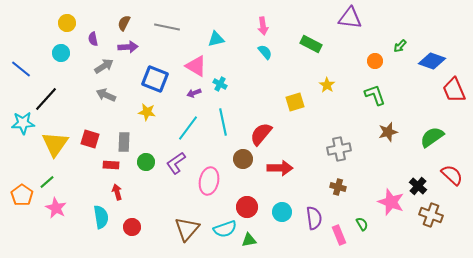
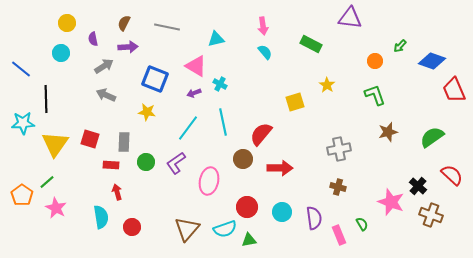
black line at (46, 99): rotated 44 degrees counterclockwise
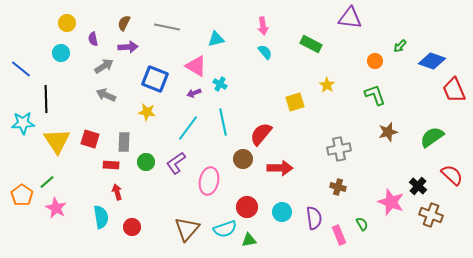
yellow triangle at (55, 144): moved 2 px right, 3 px up; rotated 8 degrees counterclockwise
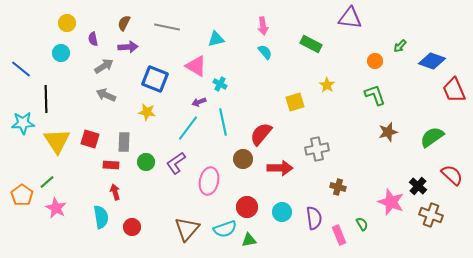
purple arrow at (194, 93): moved 5 px right, 9 px down
gray cross at (339, 149): moved 22 px left
red arrow at (117, 192): moved 2 px left
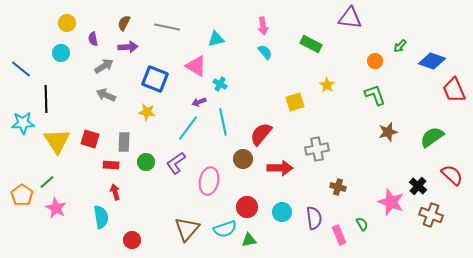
red circle at (132, 227): moved 13 px down
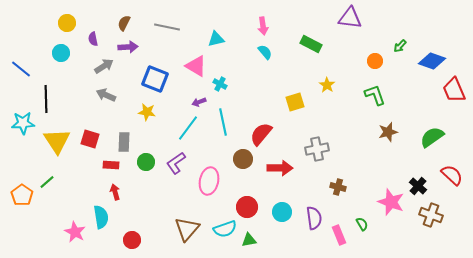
pink star at (56, 208): moved 19 px right, 24 px down
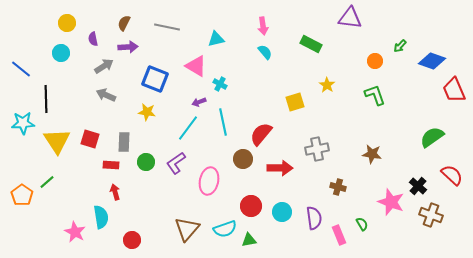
brown star at (388, 132): moved 16 px left, 22 px down; rotated 24 degrees clockwise
red circle at (247, 207): moved 4 px right, 1 px up
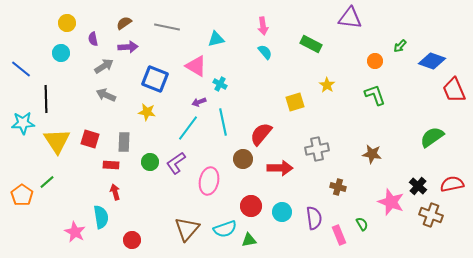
brown semicircle at (124, 23): rotated 28 degrees clockwise
green circle at (146, 162): moved 4 px right
red semicircle at (452, 175): moved 9 px down; rotated 55 degrees counterclockwise
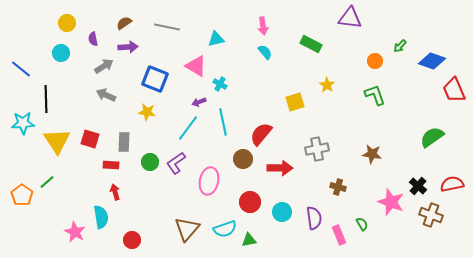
red circle at (251, 206): moved 1 px left, 4 px up
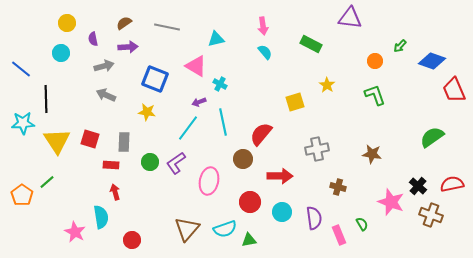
gray arrow at (104, 66): rotated 18 degrees clockwise
red arrow at (280, 168): moved 8 px down
